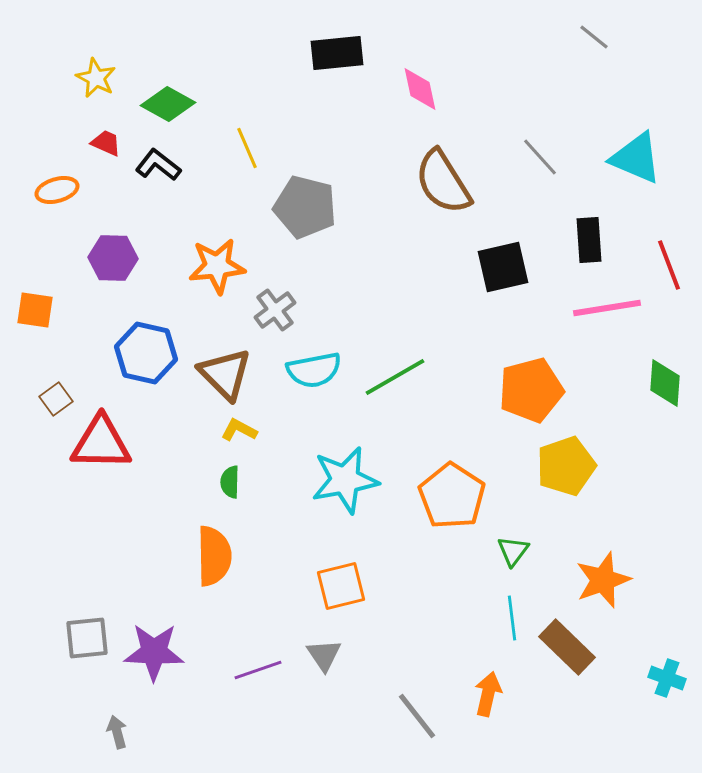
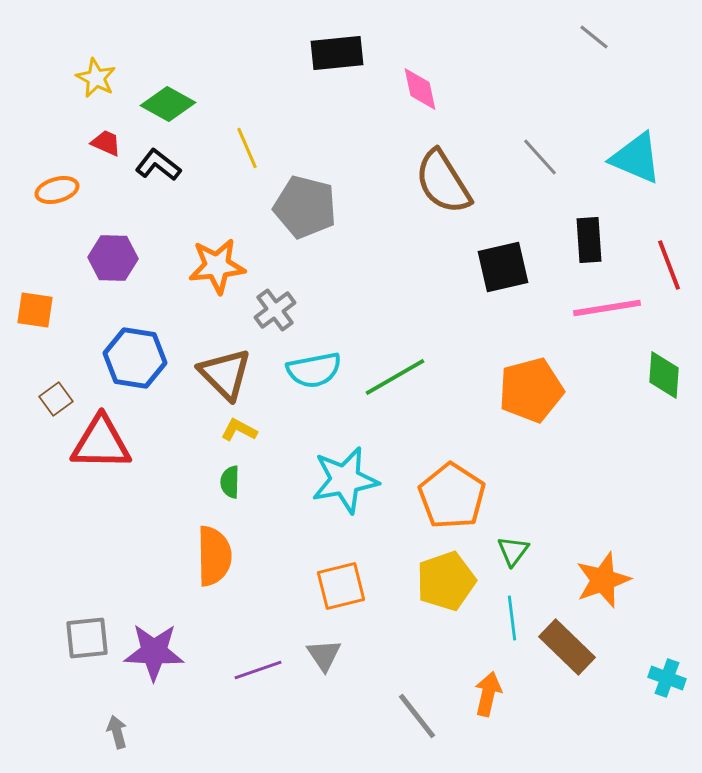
blue hexagon at (146, 353): moved 11 px left, 5 px down; rotated 4 degrees counterclockwise
green diamond at (665, 383): moved 1 px left, 8 px up
yellow pentagon at (566, 466): moved 120 px left, 115 px down
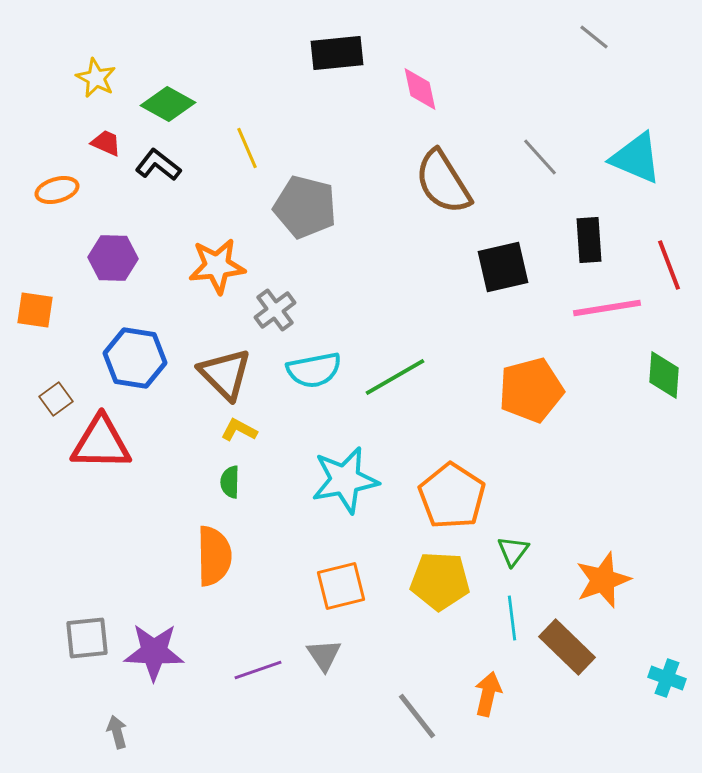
yellow pentagon at (446, 581): moved 6 px left; rotated 22 degrees clockwise
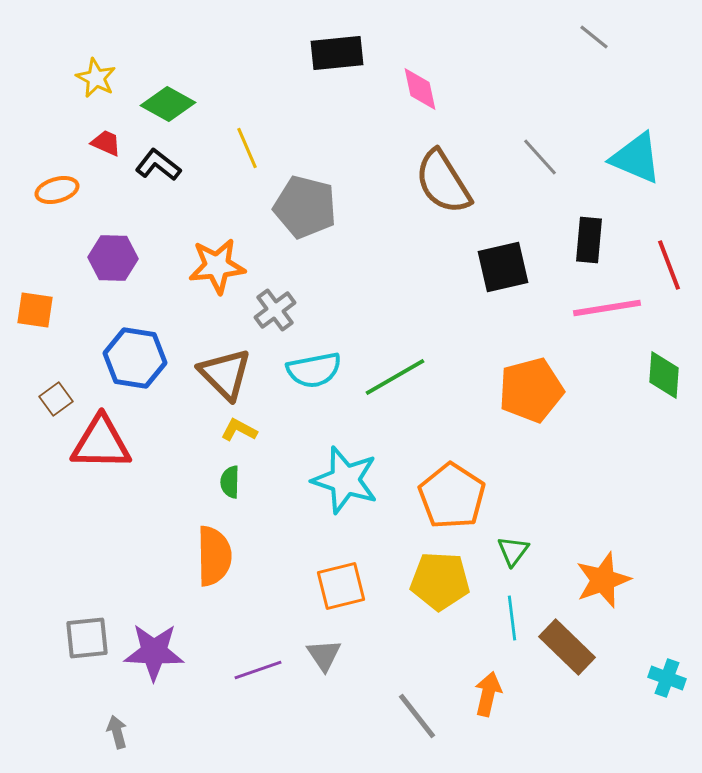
black rectangle at (589, 240): rotated 9 degrees clockwise
cyan star at (345, 480): rotated 28 degrees clockwise
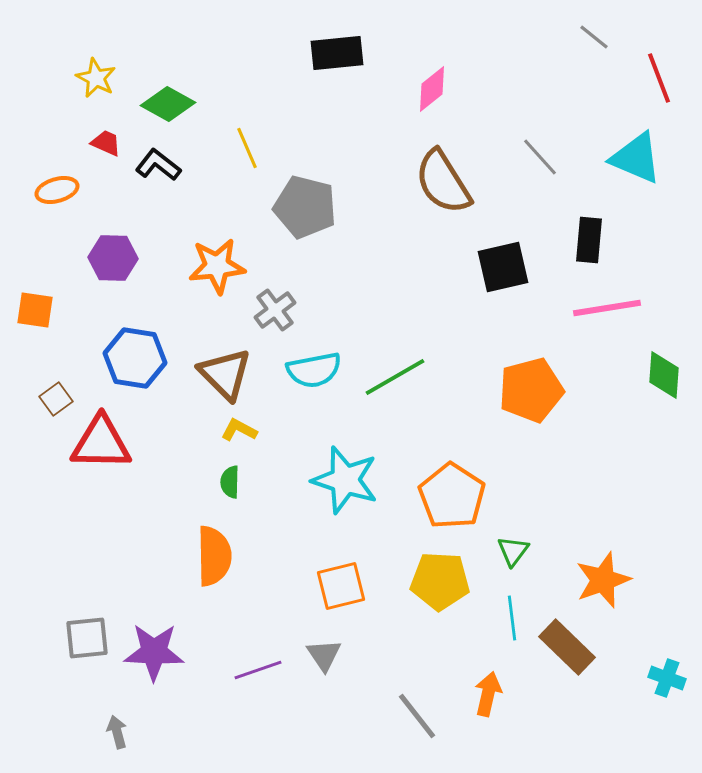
pink diamond at (420, 89): moved 12 px right; rotated 63 degrees clockwise
red line at (669, 265): moved 10 px left, 187 px up
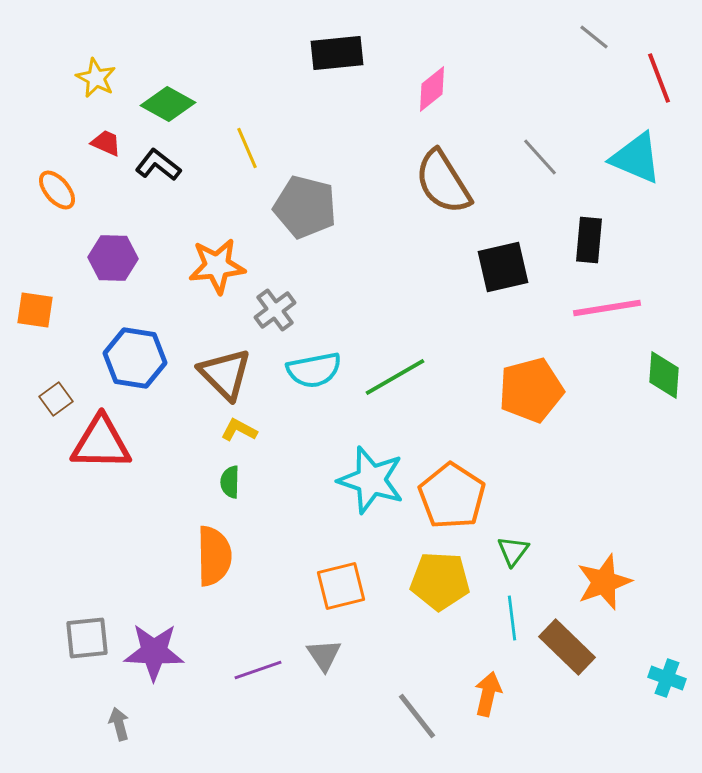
orange ellipse at (57, 190): rotated 66 degrees clockwise
cyan star at (345, 480): moved 26 px right
orange star at (603, 580): moved 1 px right, 2 px down
gray arrow at (117, 732): moved 2 px right, 8 px up
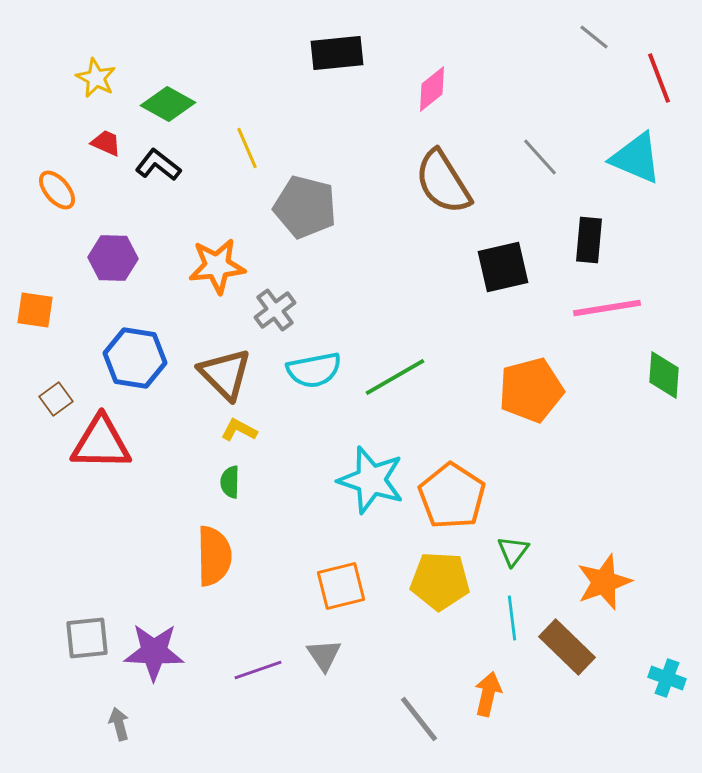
gray line at (417, 716): moved 2 px right, 3 px down
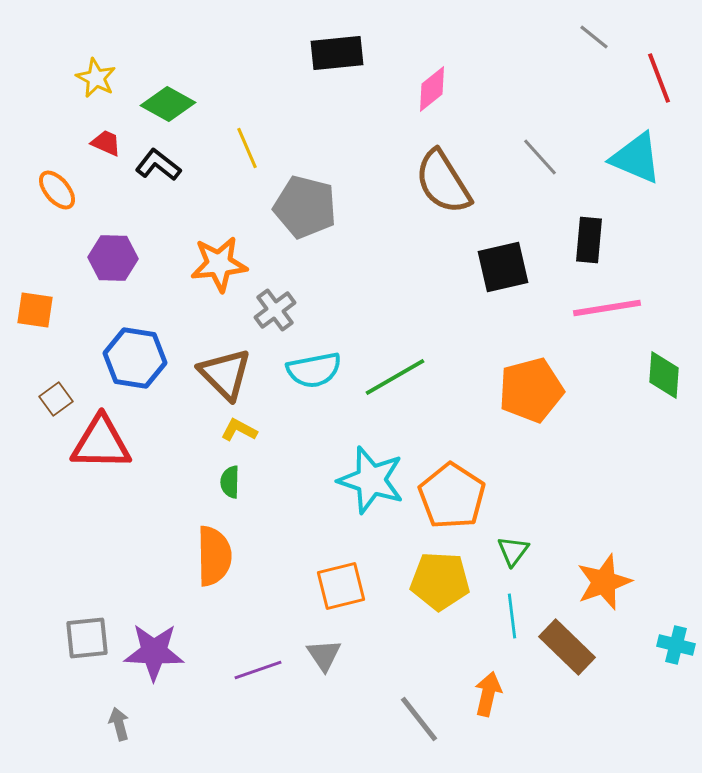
orange star at (217, 266): moved 2 px right, 2 px up
cyan line at (512, 618): moved 2 px up
cyan cross at (667, 678): moved 9 px right, 33 px up; rotated 6 degrees counterclockwise
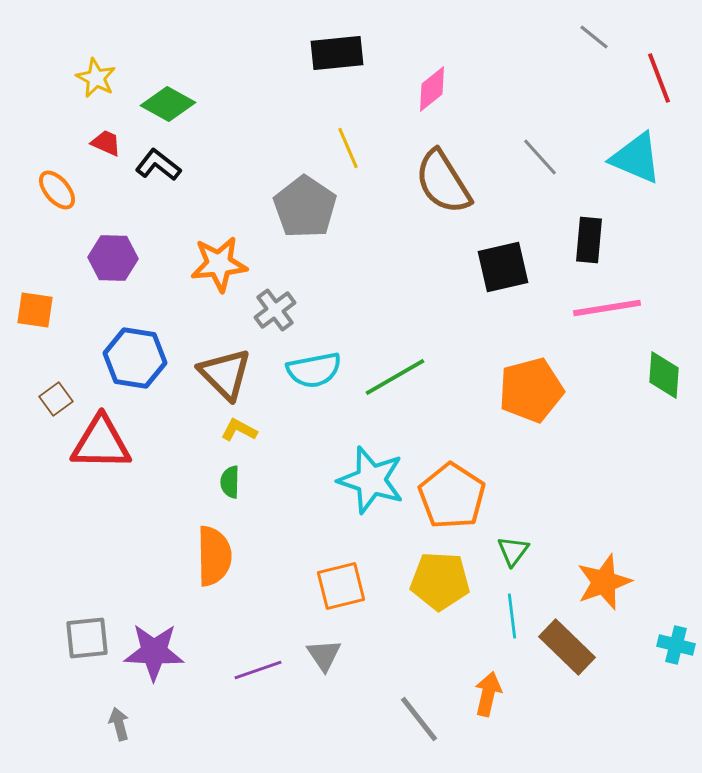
yellow line at (247, 148): moved 101 px right
gray pentagon at (305, 207): rotated 20 degrees clockwise
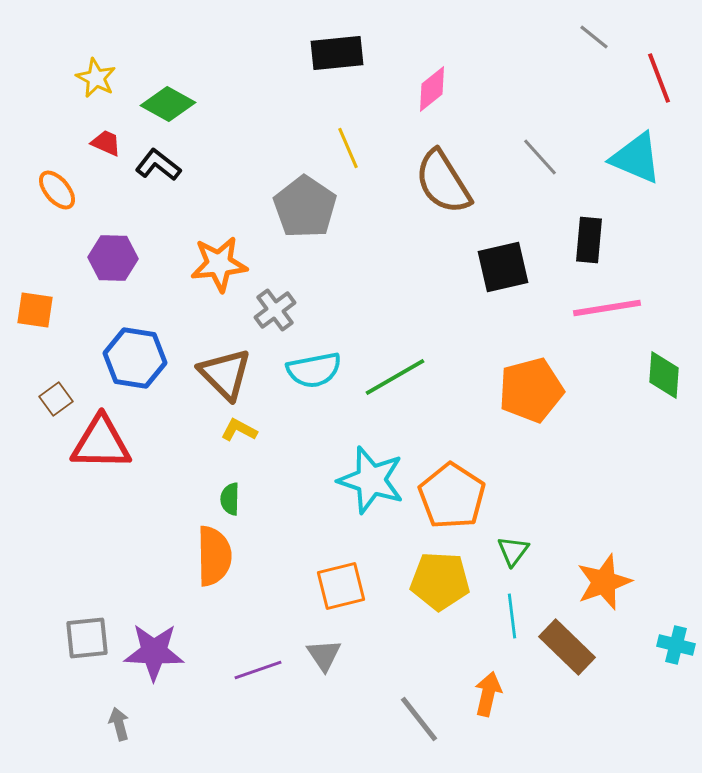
green semicircle at (230, 482): moved 17 px down
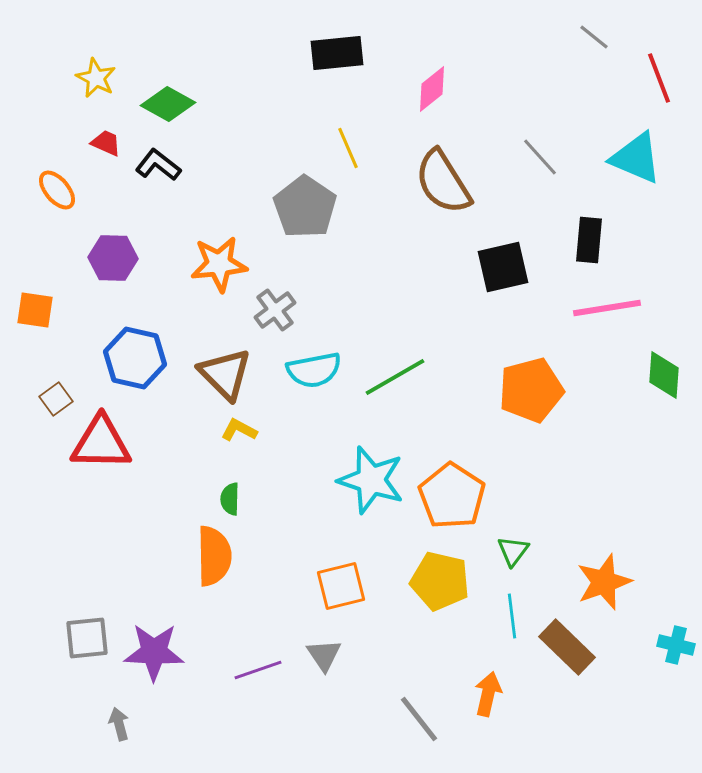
blue hexagon at (135, 358): rotated 4 degrees clockwise
yellow pentagon at (440, 581): rotated 10 degrees clockwise
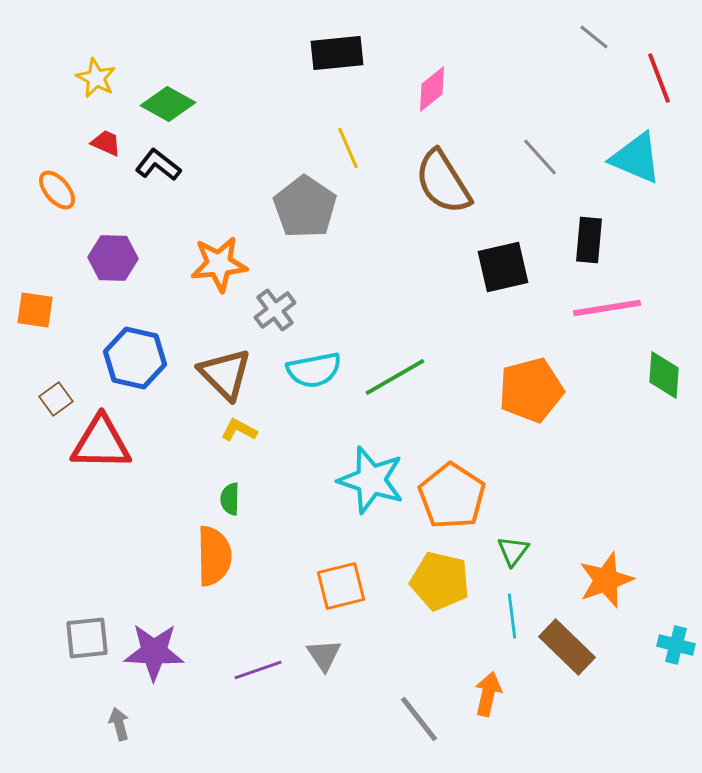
orange star at (604, 582): moved 2 px right, 2 px up
